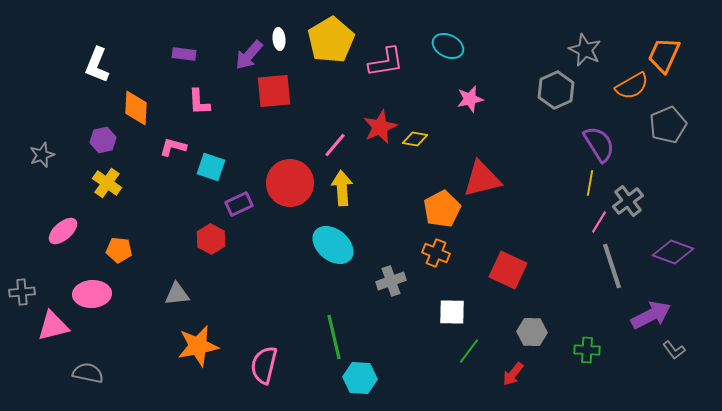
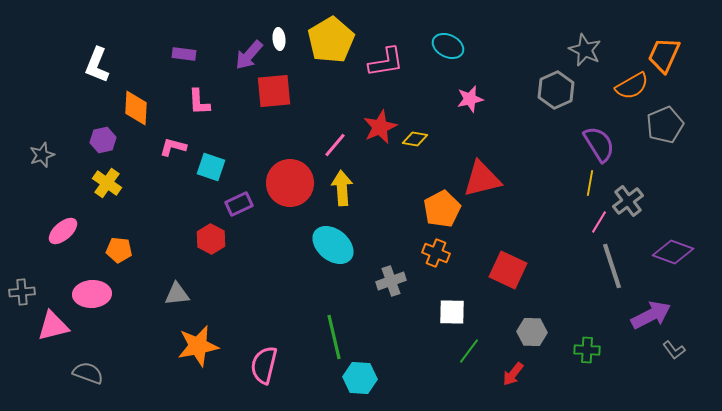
gray pentagon at (668, 125): moved 3 px left
gray semicircle at (88, 373): rotated 8 degrees clockwise
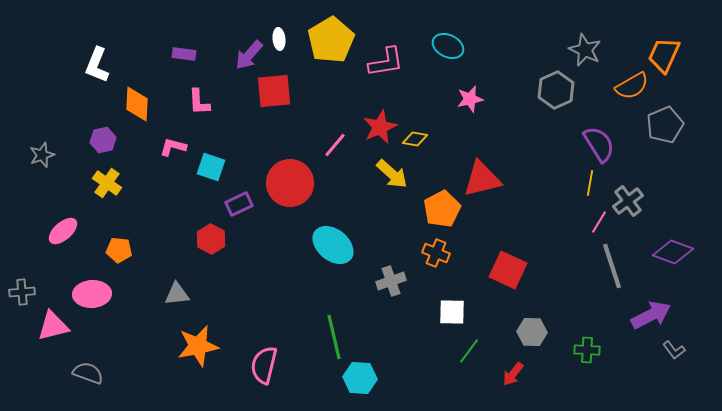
orange diamond at (136, 108): moved 1 px right, 4 px up
yellow arrow at (342, 188): moved 50 px right, 14 px up; rotated 136 degrees clockwise
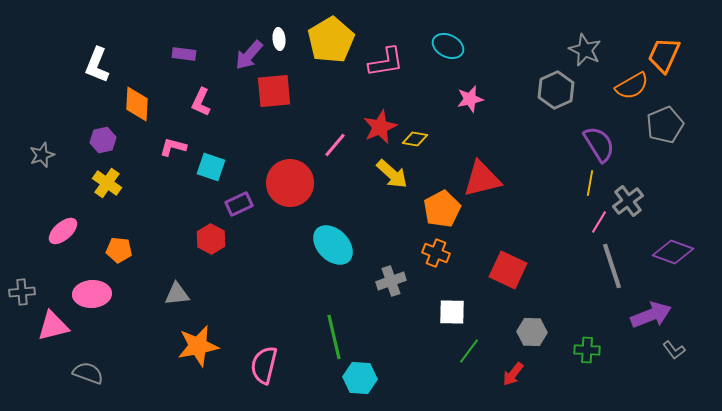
pink L-shape at (199, 102): moved 2 px right; rotated 28 degrees clockwise
cyan ellipse at (333, 245): rotated 6 degrees clockwise
purple arrow at (651, 315): rotated 6 degrees clockwise
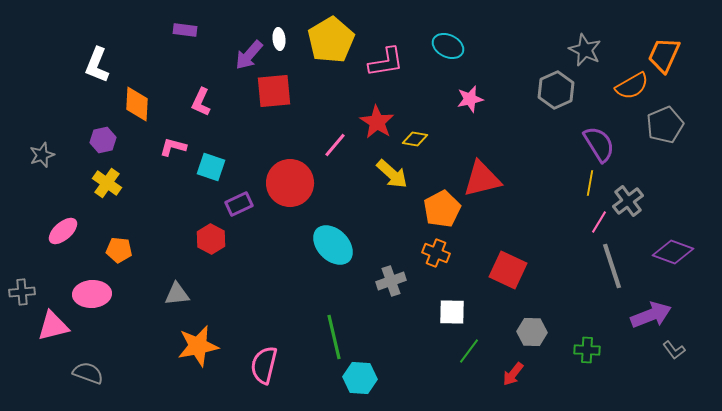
purple rectangle at (184, 54): moved 1 px right, 24 px up
red star at (380, 127): moved 3 px left, 5 px up; rotated 16 degrees counterclockwise
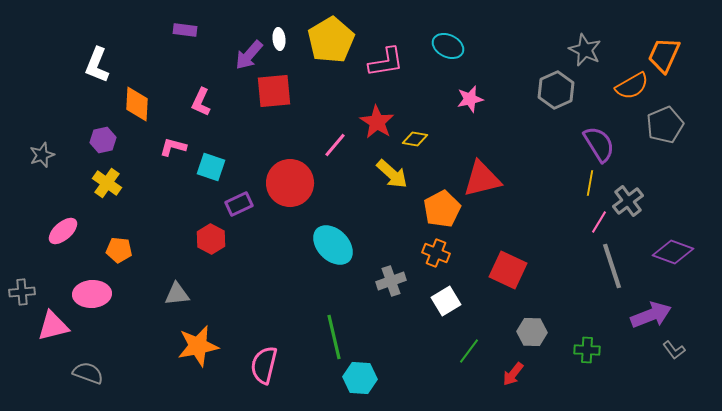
white square at (452, 312): moved 6 px left, 11 px up; rotated 32 degrees counterclockwise
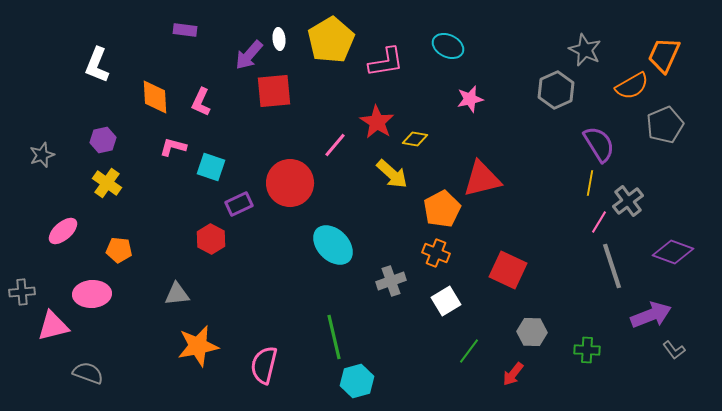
orange diamond at (137, 104): moved 18 px right, 7 px up; rotated 6 degrees counterclockwise
cyan hexagon at (360, 378): moved 3 px left, 3 px down; rotated 20 degrees counterclockwise
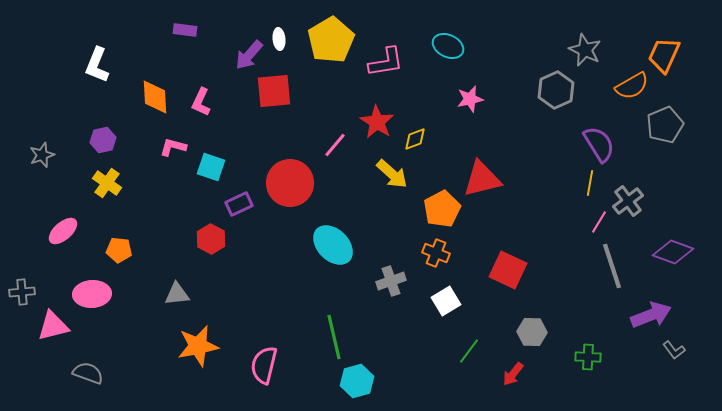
yellow diamond at (415, 139): rotated 30 degrees counterclockwise
green cross at (587, 350): moved 1 px right, 7 px down
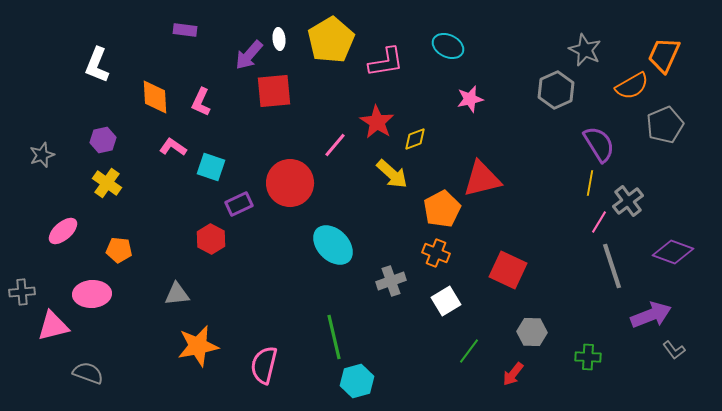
pink L-shape at (173, 147): rotated 20 degrees clockwise
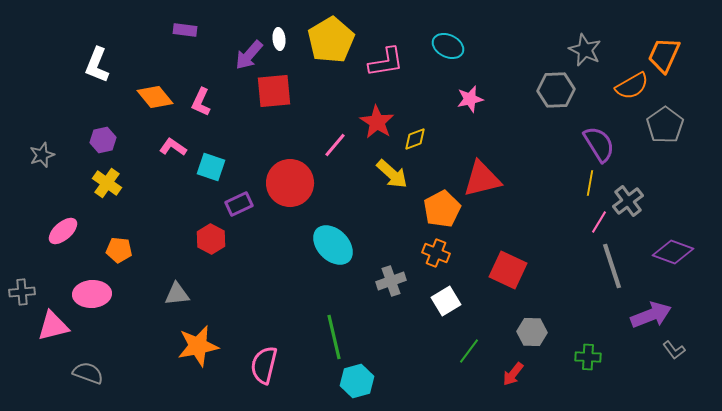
gray hexagon at (556, 90): rotated 21 degrees clockwise
orange diamond at (155, 97): rotated 36 degrees counterclockwise
gray pentagon at (665, 125): rotated 12 degrees counterclockwise
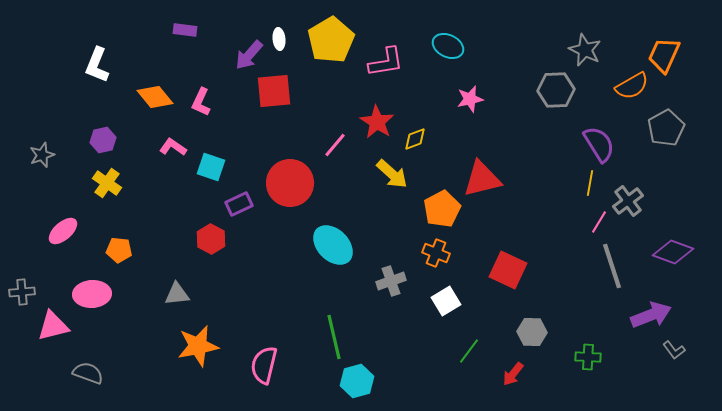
gray pentagon at (665, 125): moved 1 px right, 3 px down; rotated 6 degrees clockwise
